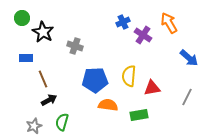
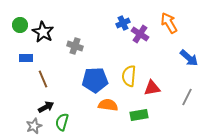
green circle: moved 2 px left, 7 px down
blue cross: moved 1 px down
purple cross: moved 3 px left, 1 px up
black arrow: moved 3 px left, 7 px down
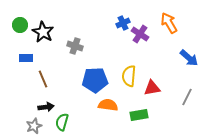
black arrow: rotated 21 degrees clockwise
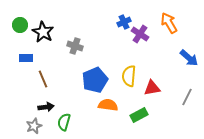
blue cross: moved 1 px right, 1 px up
blue pentagon: rotated 20 degrees counterclockwise
green rectangle: rotated 18 degrees counterclockwise
green semicircle: moved 2 px right
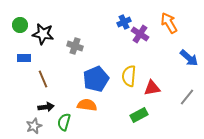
black star: moved 2 px down; rotated 20 degrees counterclockwise
blue rectangle: moved 2 px left
blue pentagon: moved 1 px right, 1 px up
gray line: rotated 12 degrees clockwise
orange semicircle: moved 21 px left
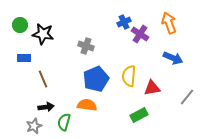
orange arrow: rotated 10 degrees clockwise
gray cross: moved 11 px right
blue arrow: moved 16 px left; rotated 18 degrees counterclockwise
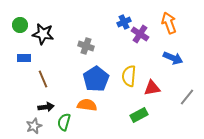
blue pentagon: rotated 10 degrees counterclockwise
